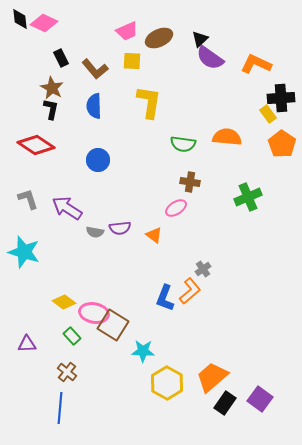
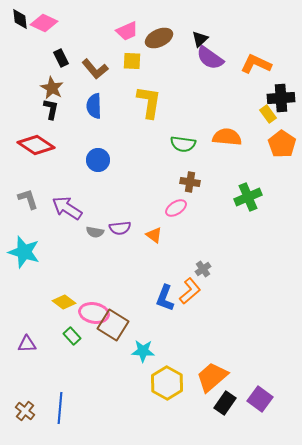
brown cross at (67, 372): moved 42 px left, 39 px down
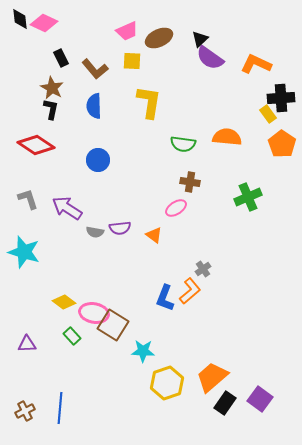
yellow hexagon at (167, 383): rotated 12 degrees clockwise
brown cross at (25, 411): rotated 24 degrees clockwise
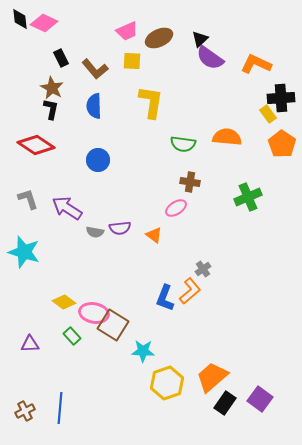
yellow L-shape at (149, 102): moved 2 px right
purple triangle at (27, 344): moved 3 px right
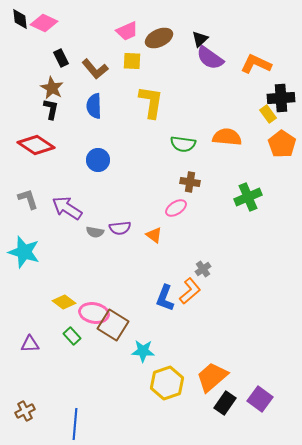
blue line at (60, 408): moved 15 px right, 16 px down
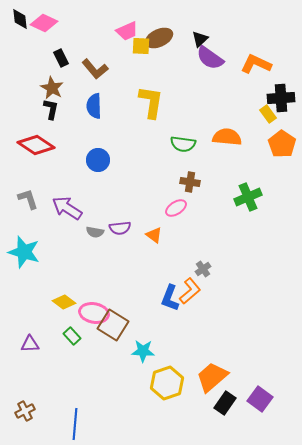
yellow square at (132, 61): moved 9 px right, 15 px up
blue L-shape at (165, 298): moved 5 px right
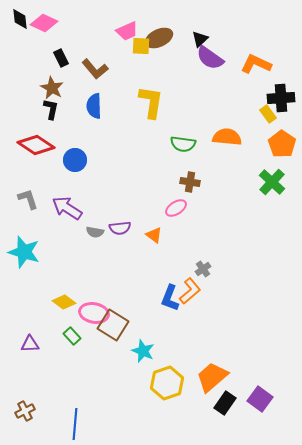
blue circle at (98, 160): moved 23 px left
green cross at (248, 197): moved 24 px right, 15 px up; rotated 24 degrees counterclockwise
cyan star at (143, 351): rotated 20 degrees clockwise
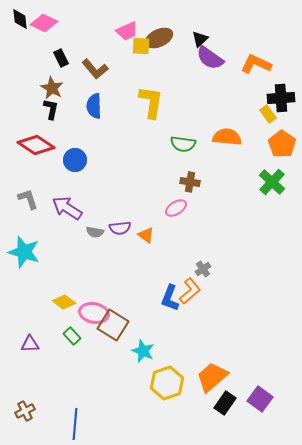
orange triangle at (154, 235): moved 8 px left
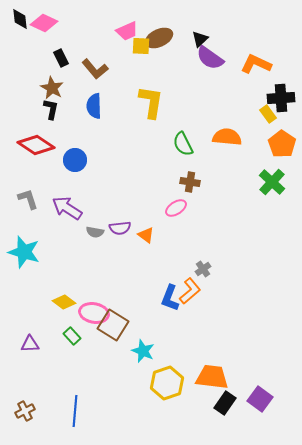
green semicircle at (183, 144): rotated 55 degrees clockwise
orange trapezoid at (212, 377): rotated 48 degrees clockwise
blue line at (75, 424): moved 13 px up
